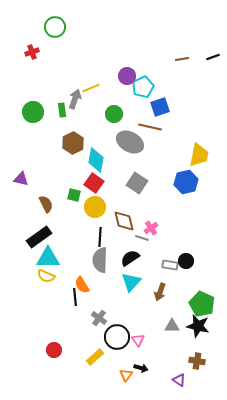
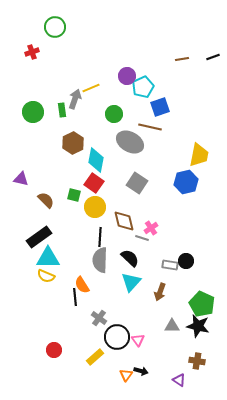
brown semicircle at (46, 204): moved 4 px up; rotated 18 degrees counterclockwise
black semicircle at (130, 258): rotated 78 degrees clockwise
black arrow at (141, 368): moved 3 px down
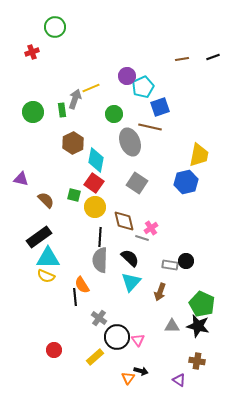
gray ellipse at (130, 142): rotated 40 degrees clockwise
orange triangle at (126, 375): moved 2 px right, 3 px down
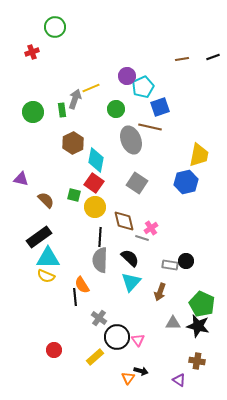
green circle at (114, 114): moved 2 px right, 5 px up
gray ellipse at (130, 142): moved 1 px right, 2 px up
gray triangle at (172, 326): moved 1 px right, 3 px up
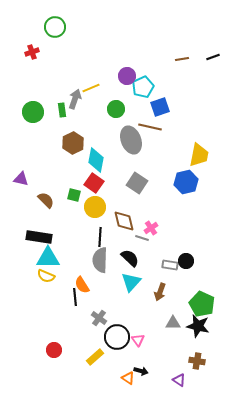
black rectangle at (39, 237): rotated 45 degrees clockwise
orange triangle at (128, 378): rotated 32 degrees counterclockwise
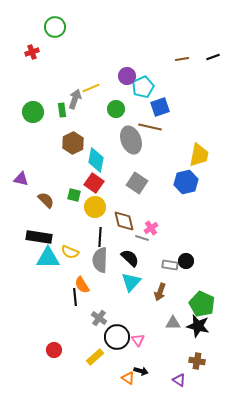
yellow semicircle at (46, 276): moved 24 px right, 24 px up
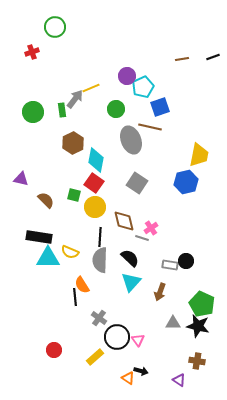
gray arrow at (75, 99): rotated 18 degrees clockwise
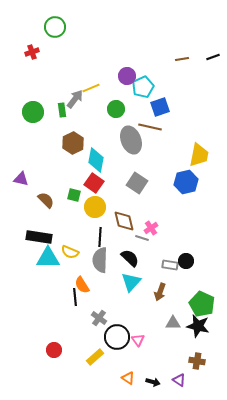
black arrow at (141, 371): moved 12 px right, 11 px down
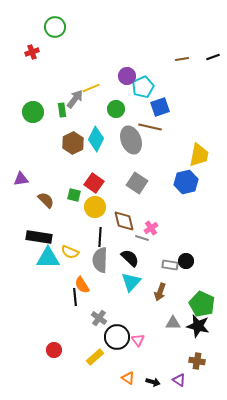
cyan diamond at (96, 160): moved 21 px up; rotated 15 degrees clockwise
purple triangle at (21, 179): rotated 21 degrees counterclockwise
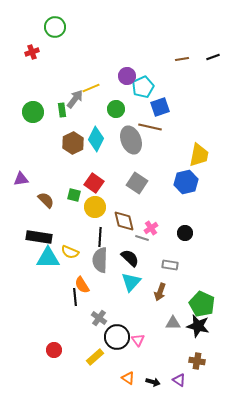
black circle at (186, 261): moved 1 px left, 28 px up
